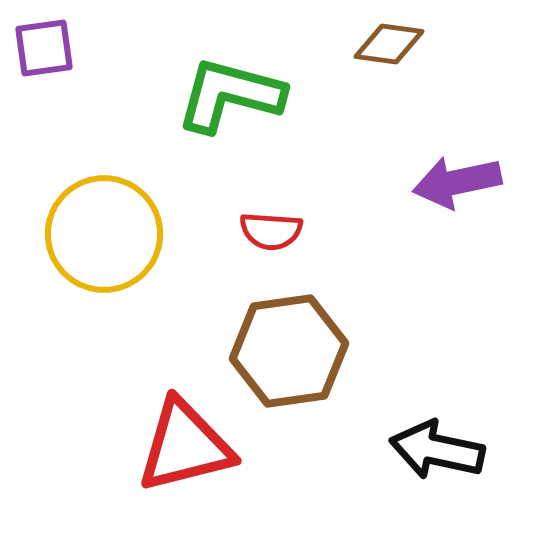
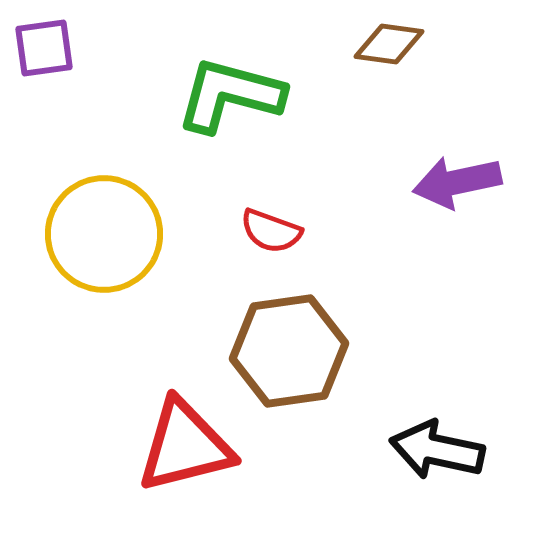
red semicircle: rotated 16 degrees clockwise
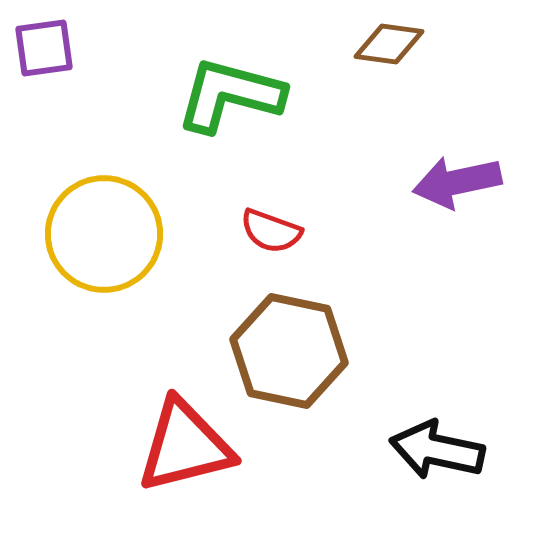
brown hexagon: rotated 20 degrees clockwise
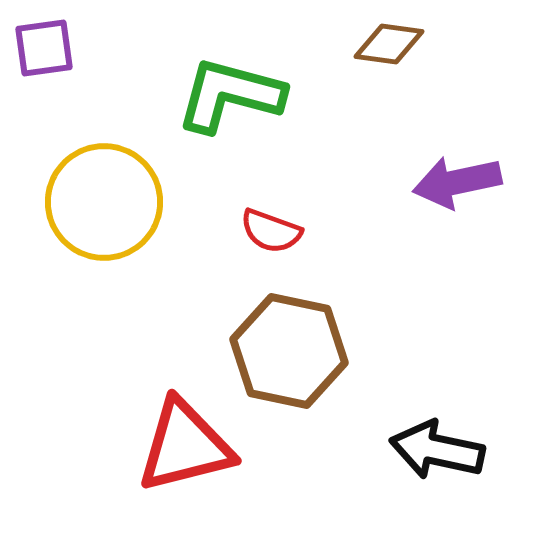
yellow circle: moved 32 px up
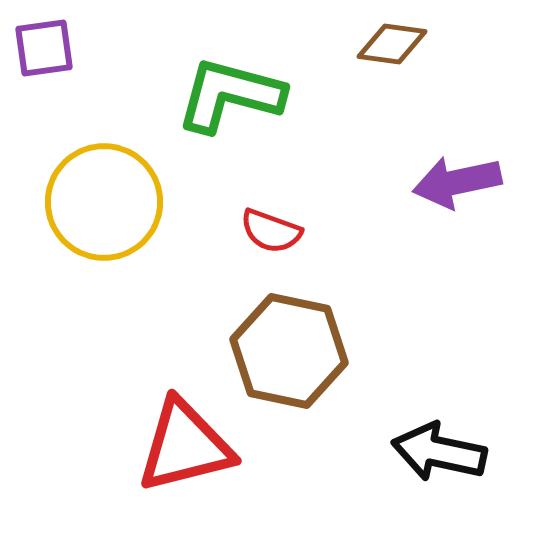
brown diamond: moved 3 px right
black arrow: moved 2 px right, 2 px down
